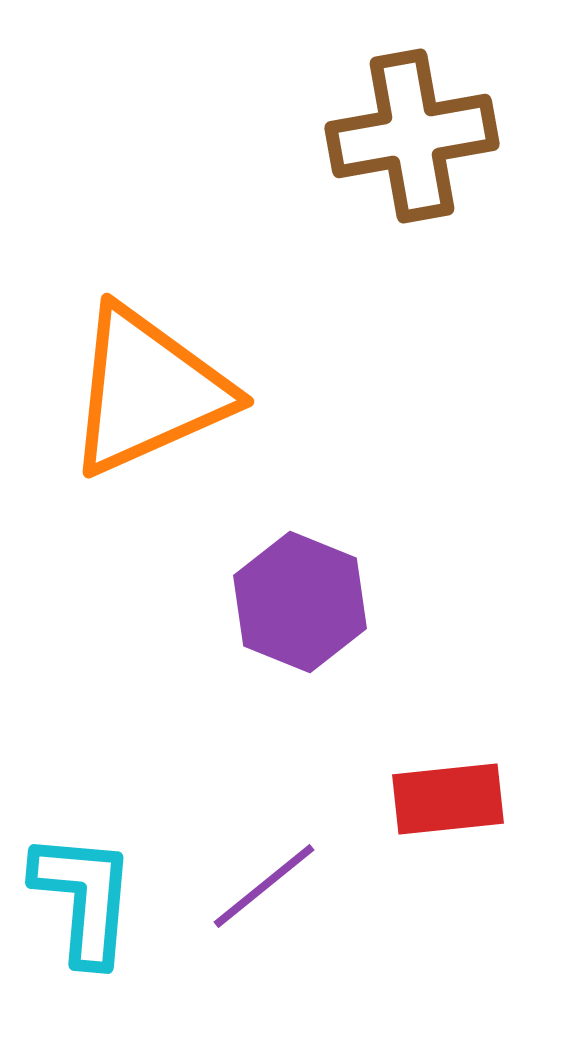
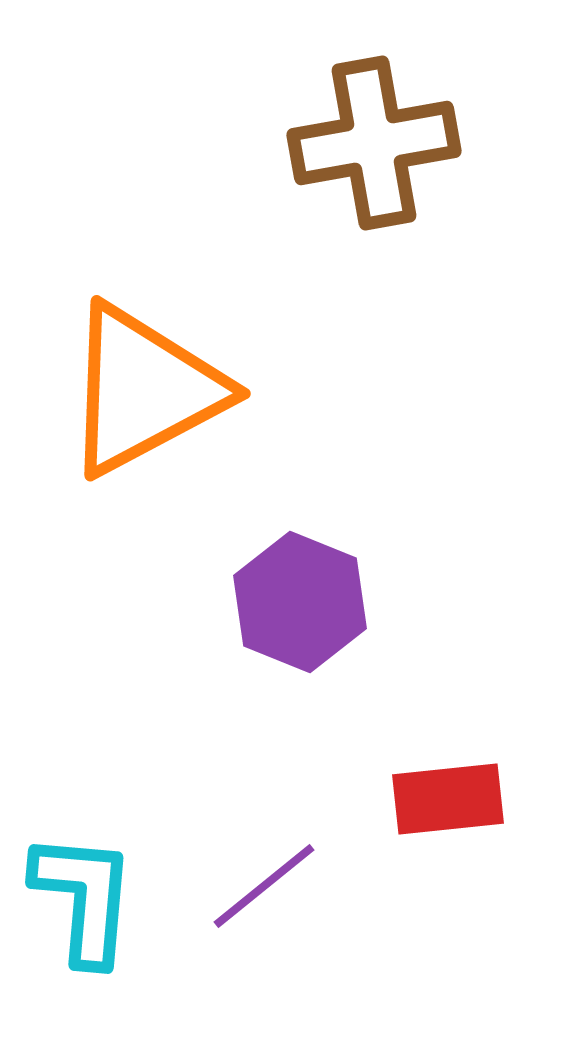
brown cross: moved 38 px left, 7 px down
orange triangle: moved 4 px left, 1 px up; rotated 4 degrees counterclockwise
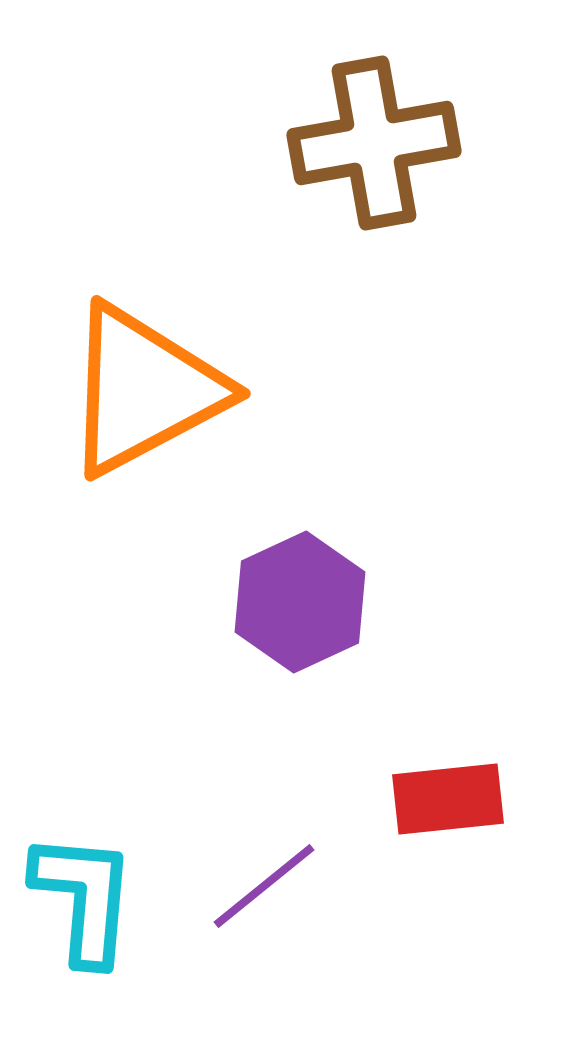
purple hexagon: rotated 13 degrees clockwise
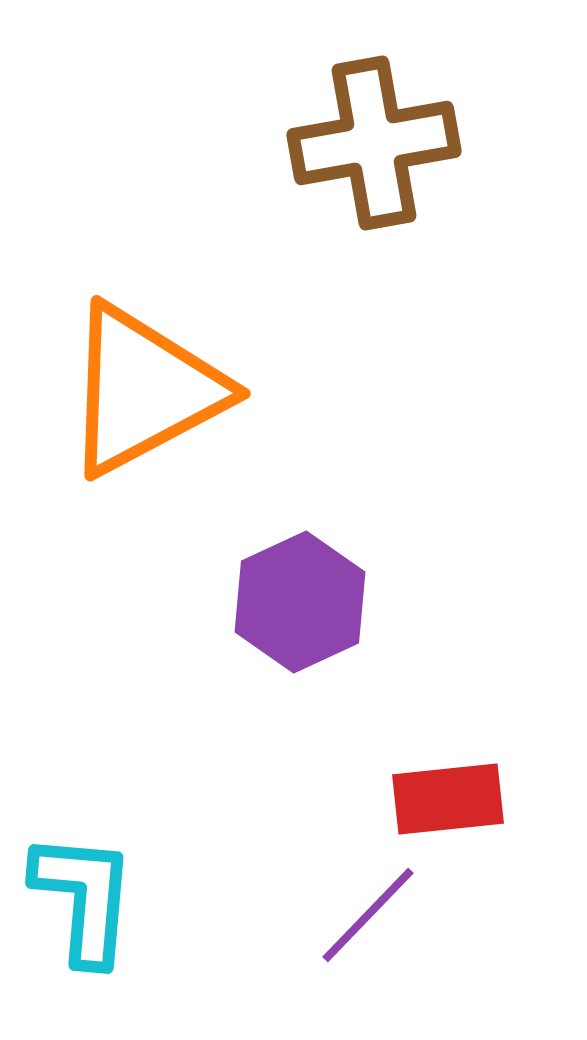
purple line: moved 104 px right, 29 px down; rotated 7 degrees counterclockwise
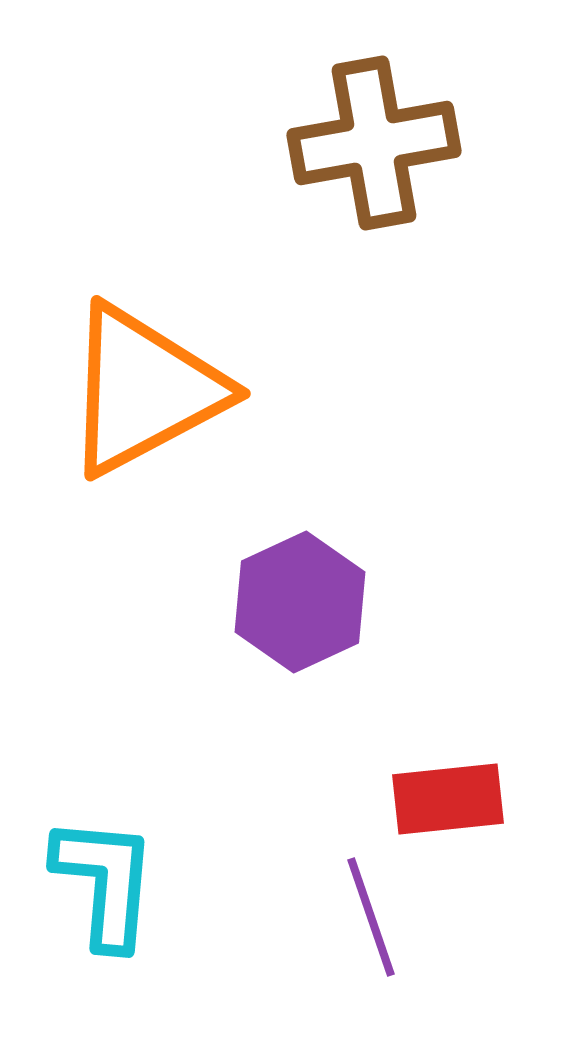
cyan L-shape: moved 21 px right, 16 px up
purple line: moved 3 px right, 2 px down; rotated 63 degrees counterclockwise
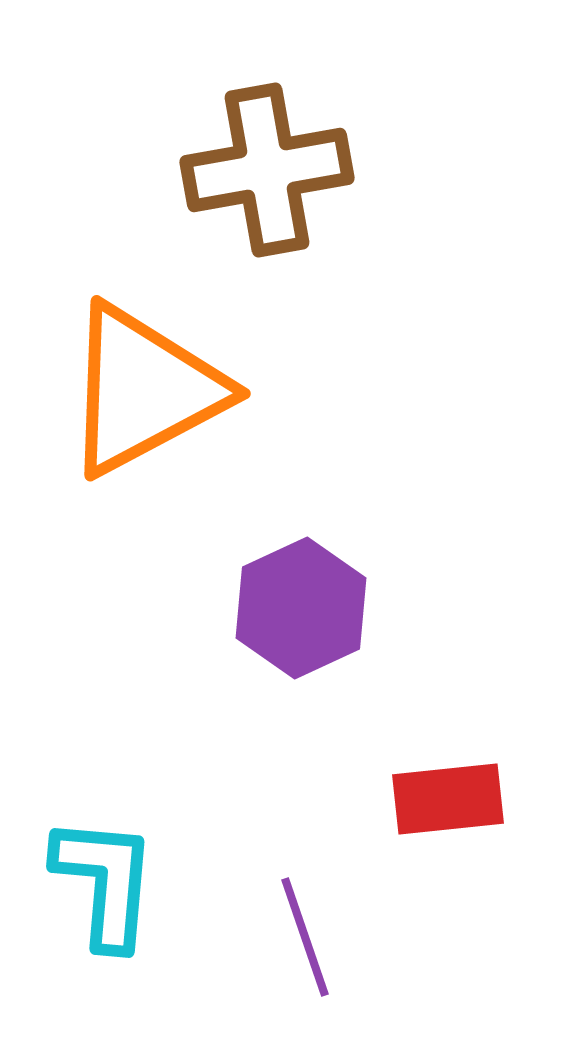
brown cross: moved 107 px left, 27 px down
purple hexagon: moved 1 px right, 6 px down
purple line: moved 66 px left, 20 px down
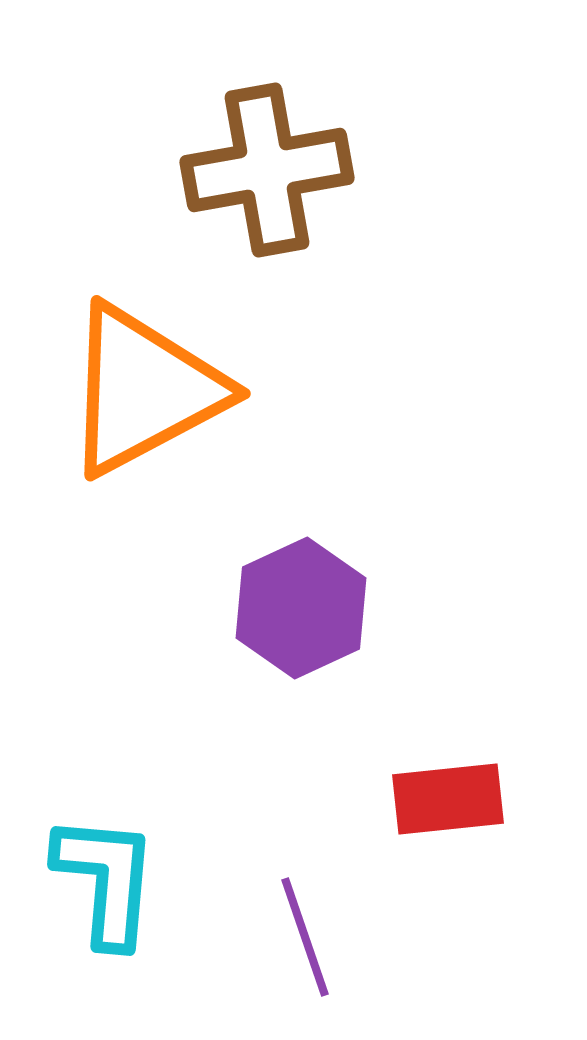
cyan L-shape: moved 1 px right, 2 px up
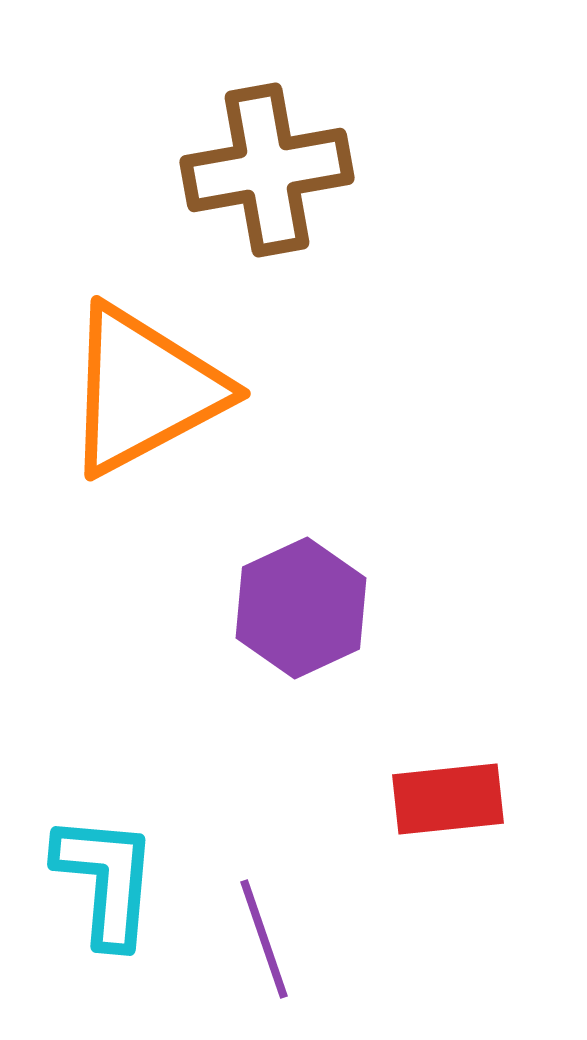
purple line: moved 41 px left, 2 px down
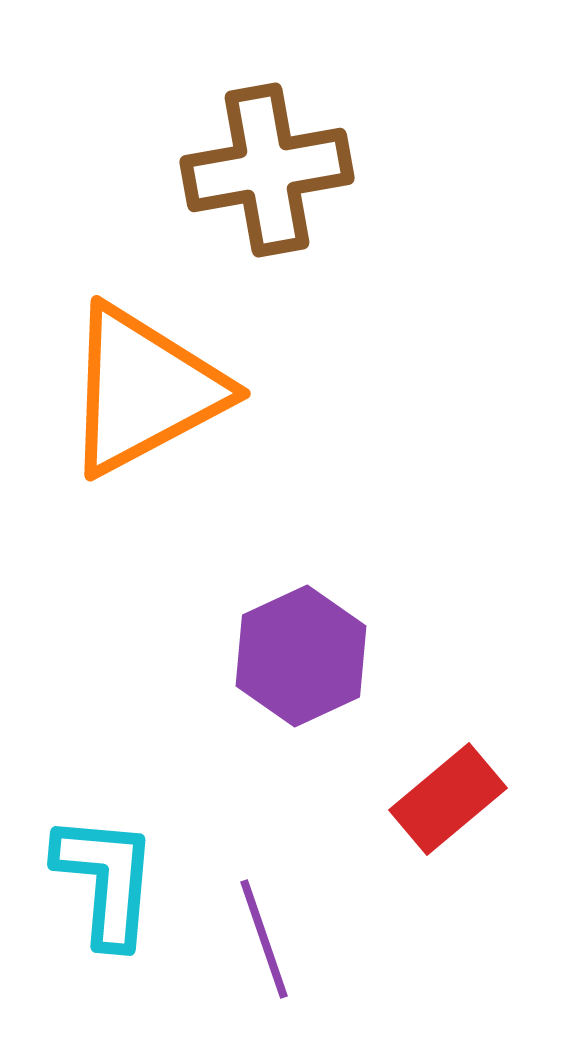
purple hexagon: moved 48 px down
red rectangle: rotated 34 degrees counterclockwise
